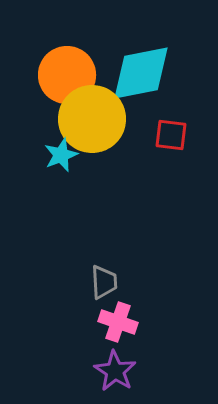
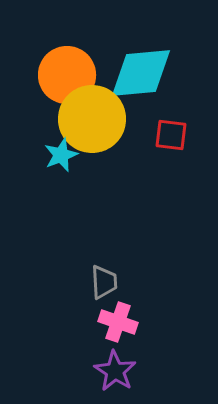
cyan diamond: rotated 6 degrees clockwise
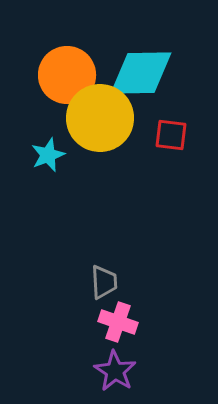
cyan diamond: rotated 4 degrees clockwise
yellow circle: moved 8 px right, 1 px up
cyan star: moved 13 px left
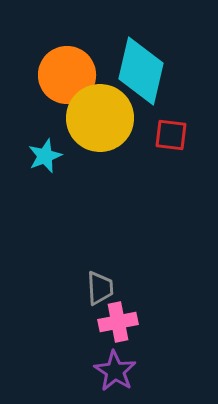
cyan diamond: moved 2 px up; rotated 76 degrees counterclockwise
cyan star: moved 3 px left, 1 px down
gray trapezoid: moved 4 px left, 6 px down
pink cross: rotated 30 degrees counterclockwise
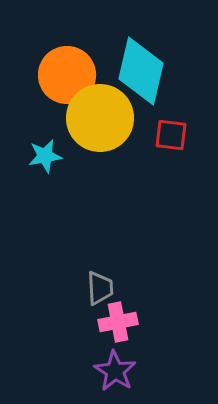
cyan star: rotated 12 degrees clockwise
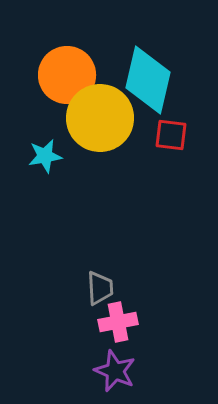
cyan diamond: moved 7 px right, 9 px down
purple star: rotated 9 degrees counterclockwise
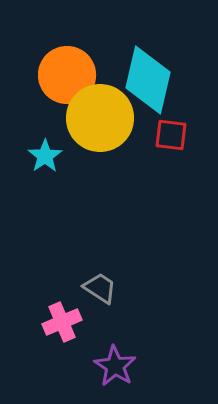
cyan star: rotated 24 degrees counterclockwise
gray trapezoid: rotated 54 degrees counterclockwise
pink cross: moved 56 px left; rotated 12 degrees counterclockwise
purple star: moved 5 px up; rotated 9 degrees clockwise
